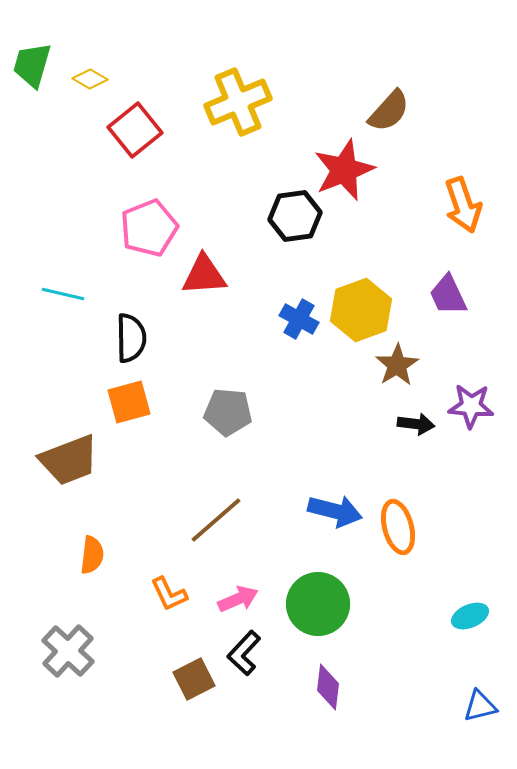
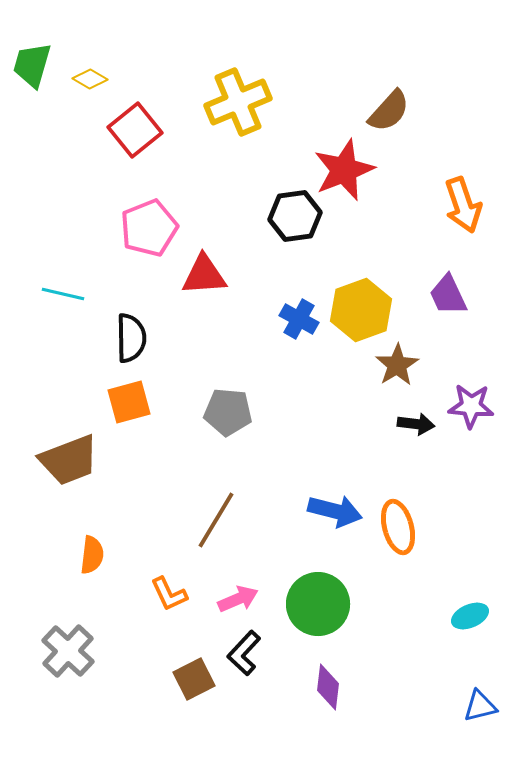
brown line: rotated 18 degrees counterclockwise
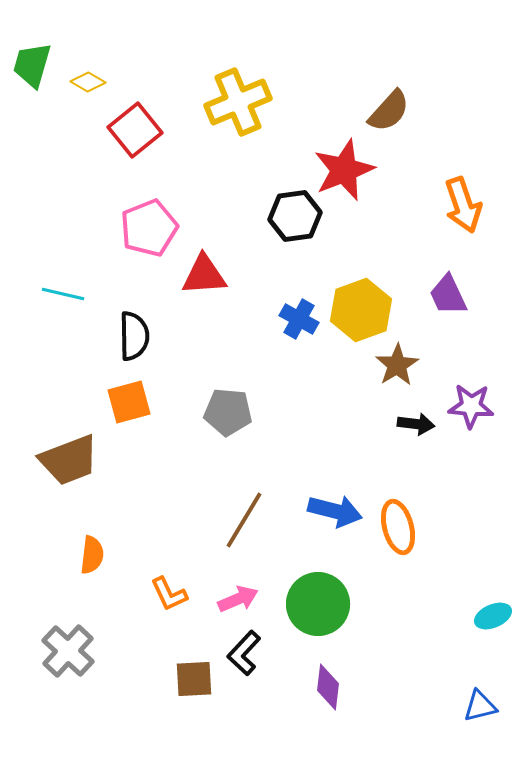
yellow diamond: moved 2 px left, 3 px down
black semicircle: moved 3 px right, 2 px up
brown line: moved 28 px right
cyan ellipse: moved 23 px right
brown square: rotated 24 degrees clockwise
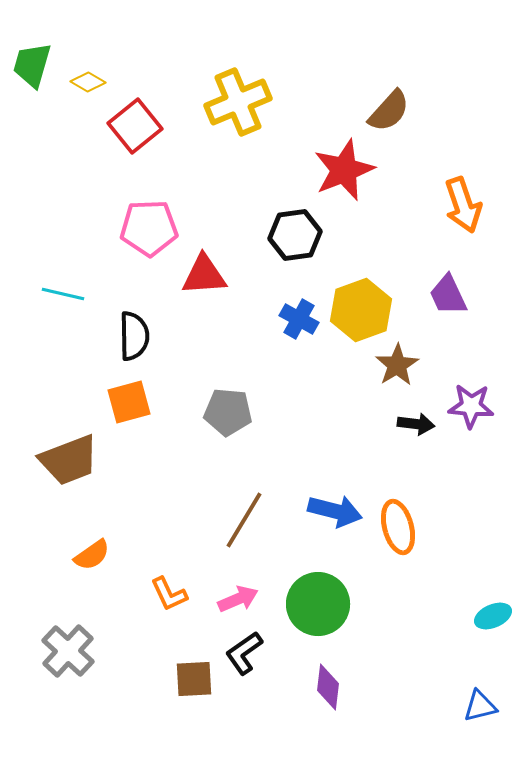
red square: moved 4 px up
black hexagon: moved 19 px down
pink pentagon: rotated 20 degrees clockwise
orange semicircle: rotated 48 degrees clockwise
black L-shape: rotated 12 degrees clockwise
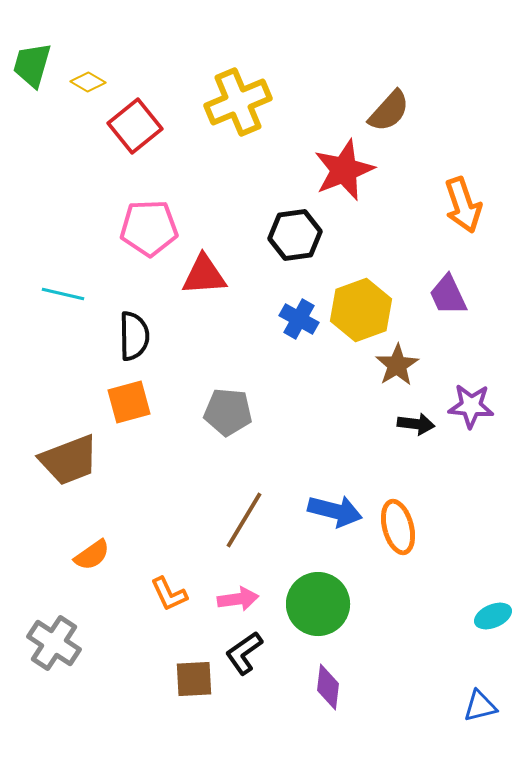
pink arrow: rotated 15 degrees clockwise
gray cross: moved 14 px left, 8 px up; rotated 10 degrees counterclockwise
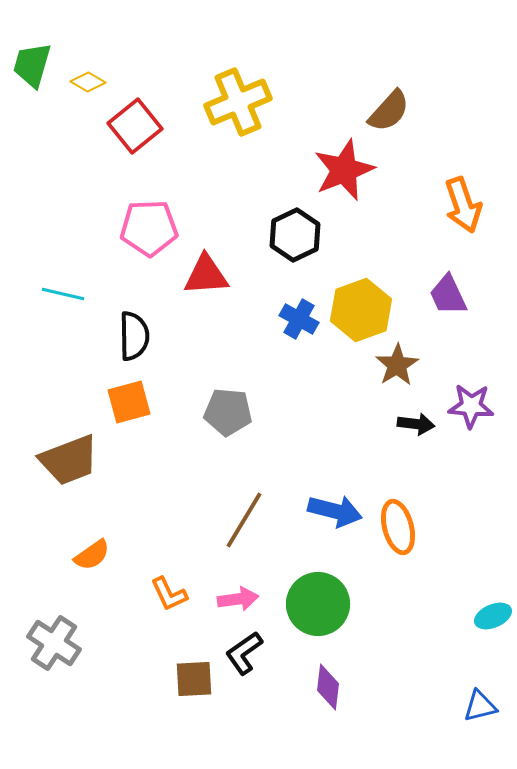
black hexagon: rotated 18 degrees counterclockwise
red triangle: moved 2 px right
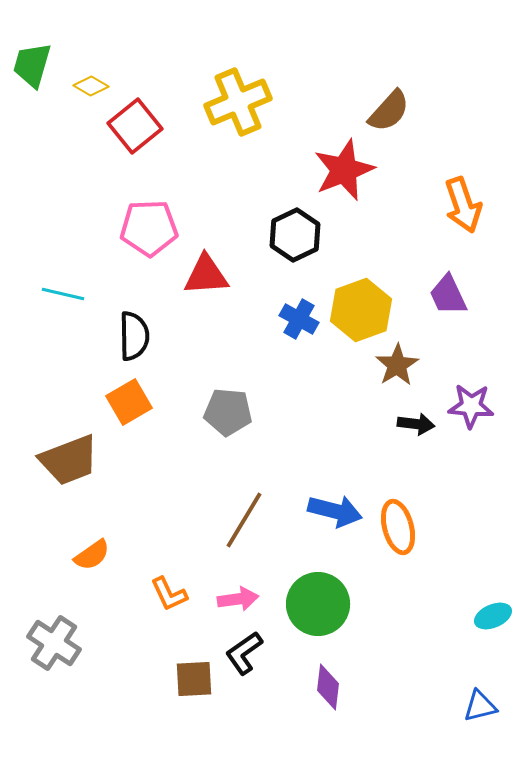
yellow diamond: moved 3 px right, 4 px down
orange square: rotated 15 degrees counterclockwise
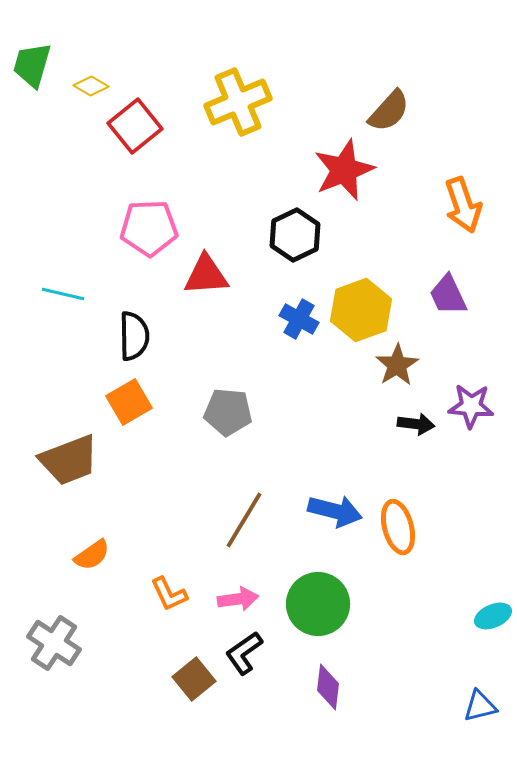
brown square: rotated 36 degrees counterclockwise
